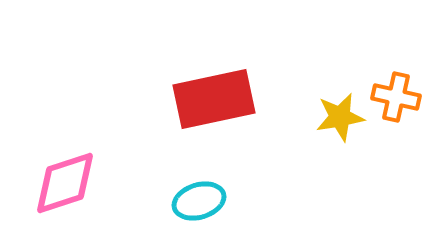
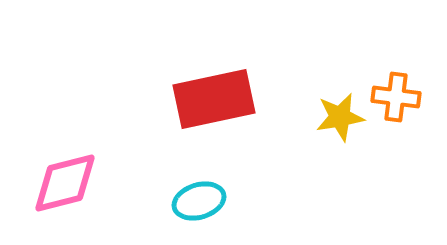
orange cross: rotated 6 degrees counterclockwise
pink diamond: rotated 4 degrees clockwise
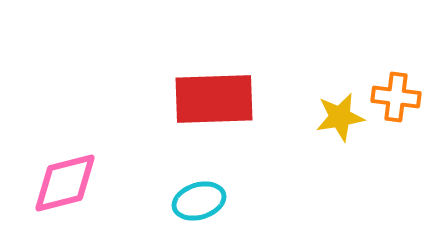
red rectangle: rotated 10 degrees clockwise
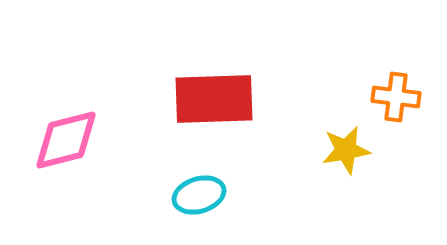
yellow star: moved 6 px right, 33 px down
pink diamond: moved 1 px right, 43 px up
cyan ellipse: moved 6 px up
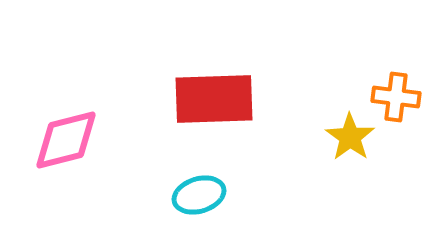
yellow star: moved 4 px right, 13 px up; rotated 27 degrees counterclockwise
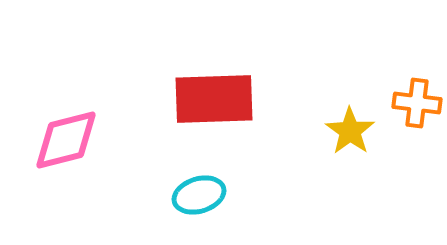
orange cross: moved 21 px right, 6 px down
yellow star: moved 6 px up
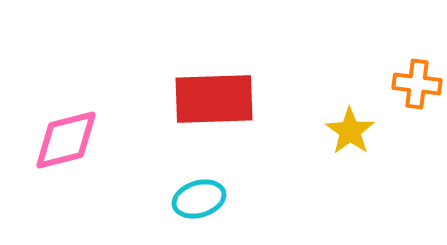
orange cross: moved 19 px up
cyan ellipse: moved 4 px down
